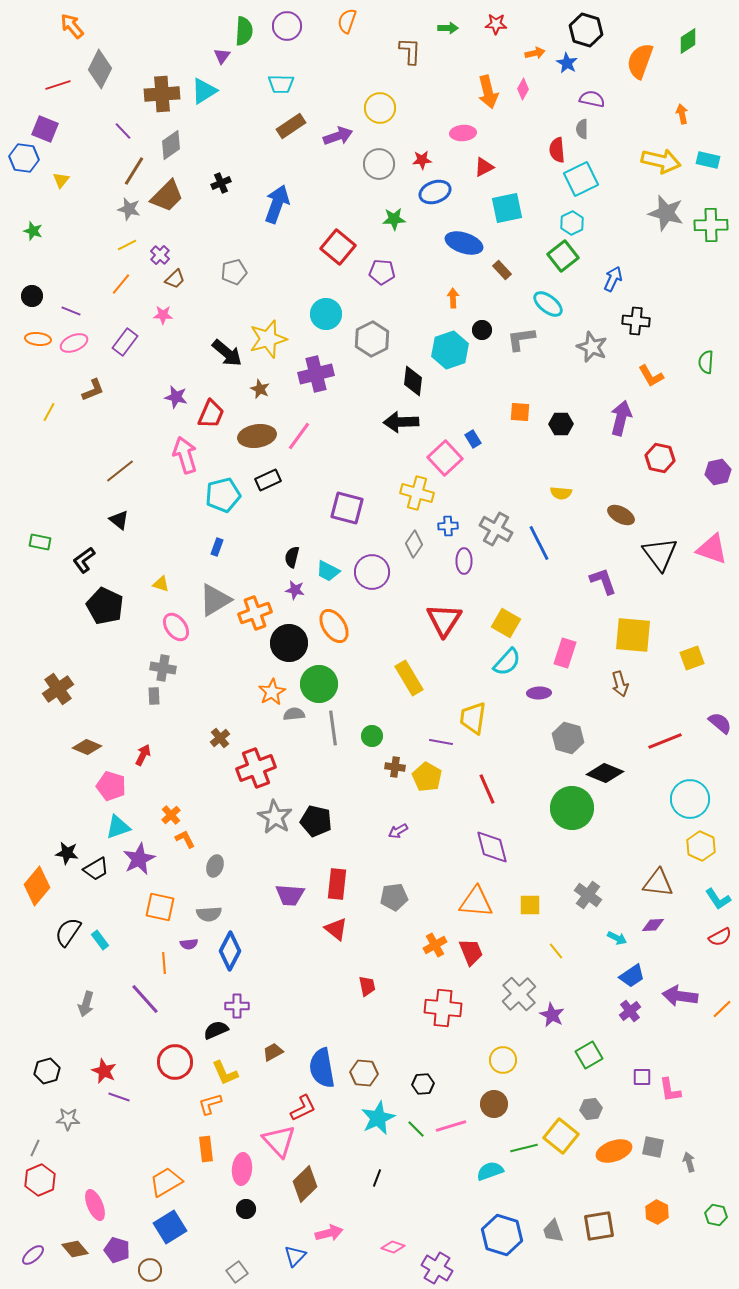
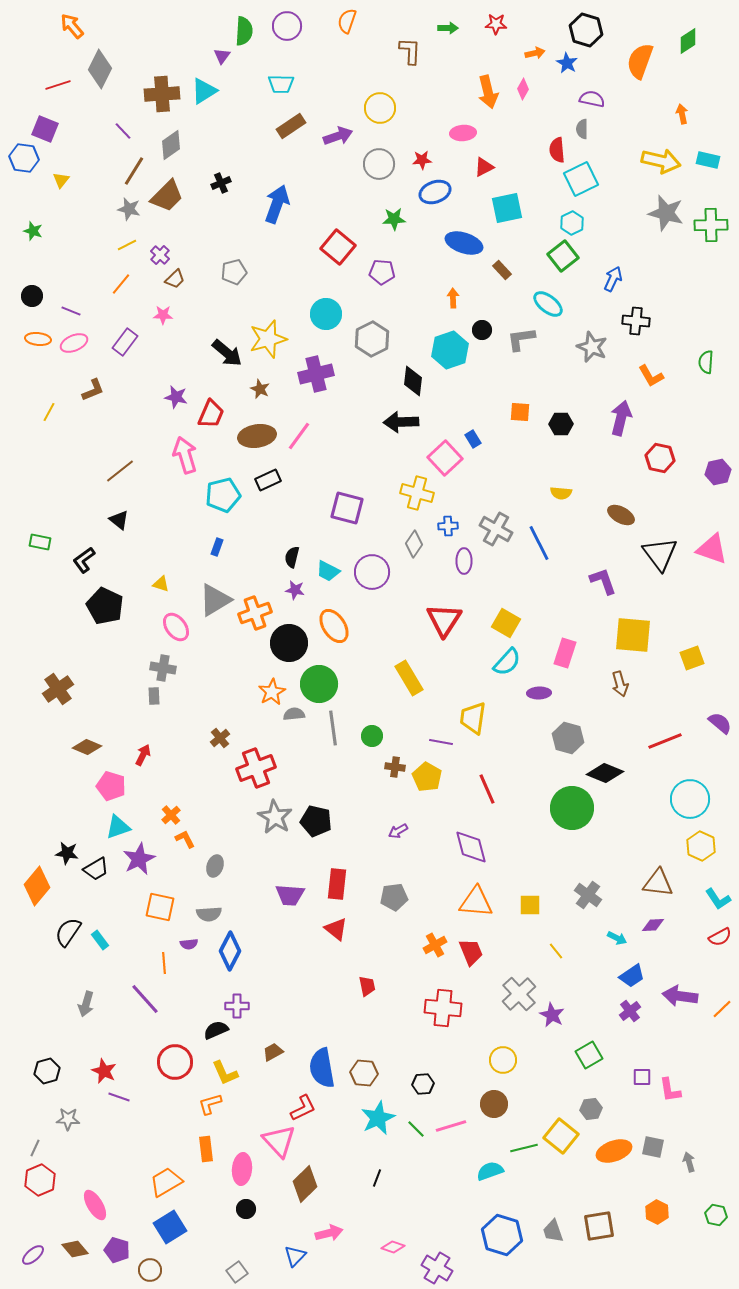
purple diamond at (492, 847): moved 21 px left
pink ellipse at (95, 1205): rotated 8 degrees counterclockwise
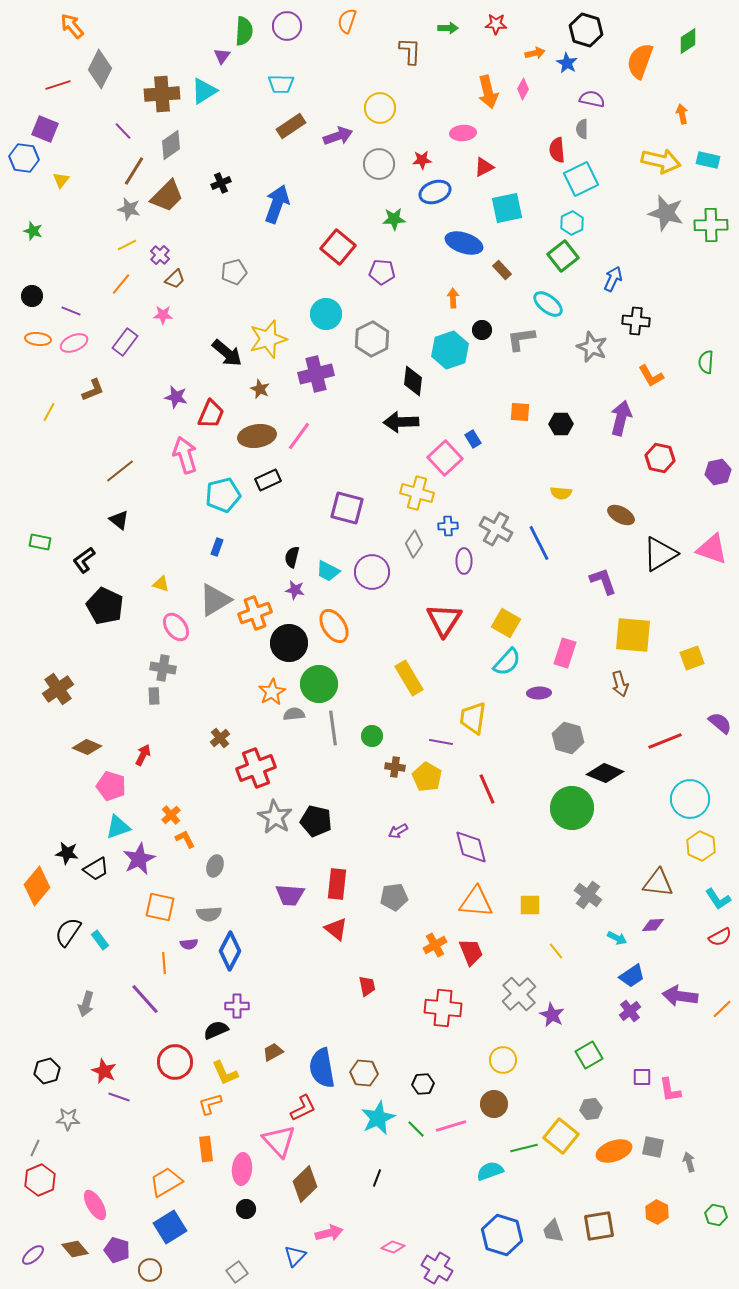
black triangle at (660, 554): rotated 36 degrees clockwise
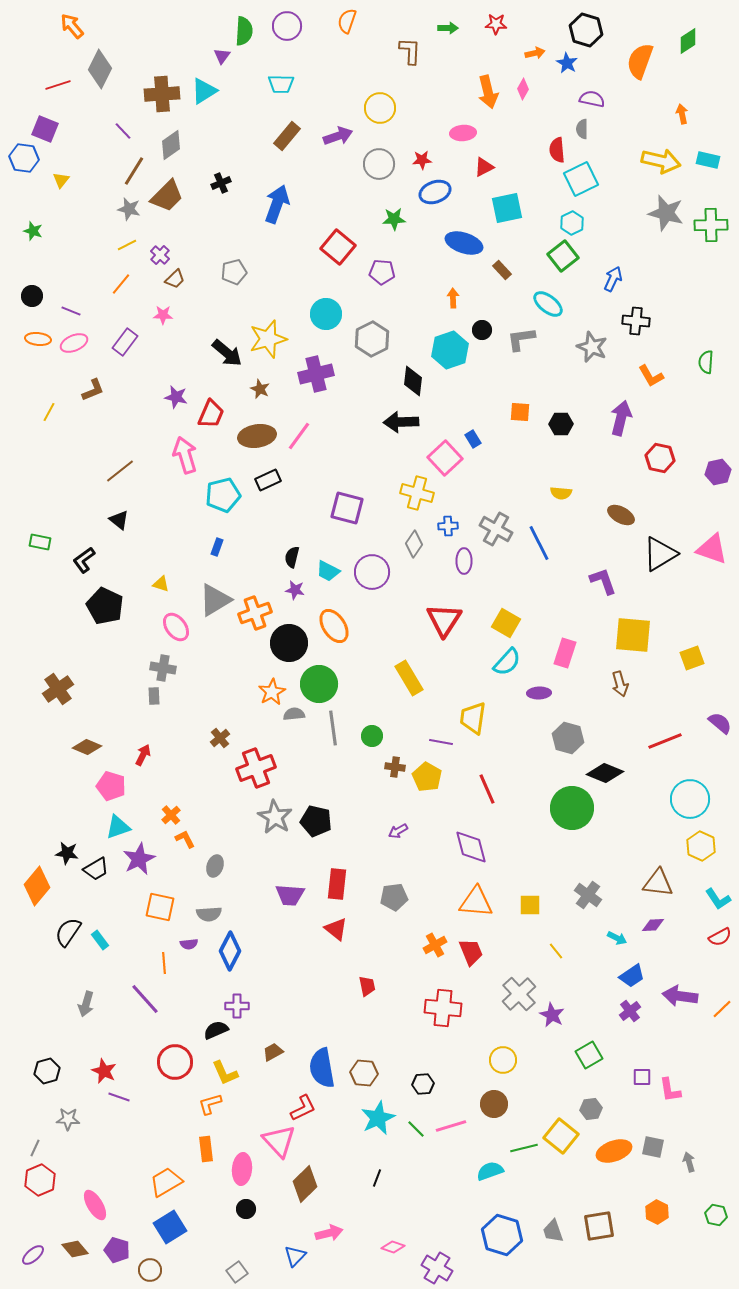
brown rectangle at (291, 126): moved 4 px left, 10 px down; rotated 16 degrees counterclockwise
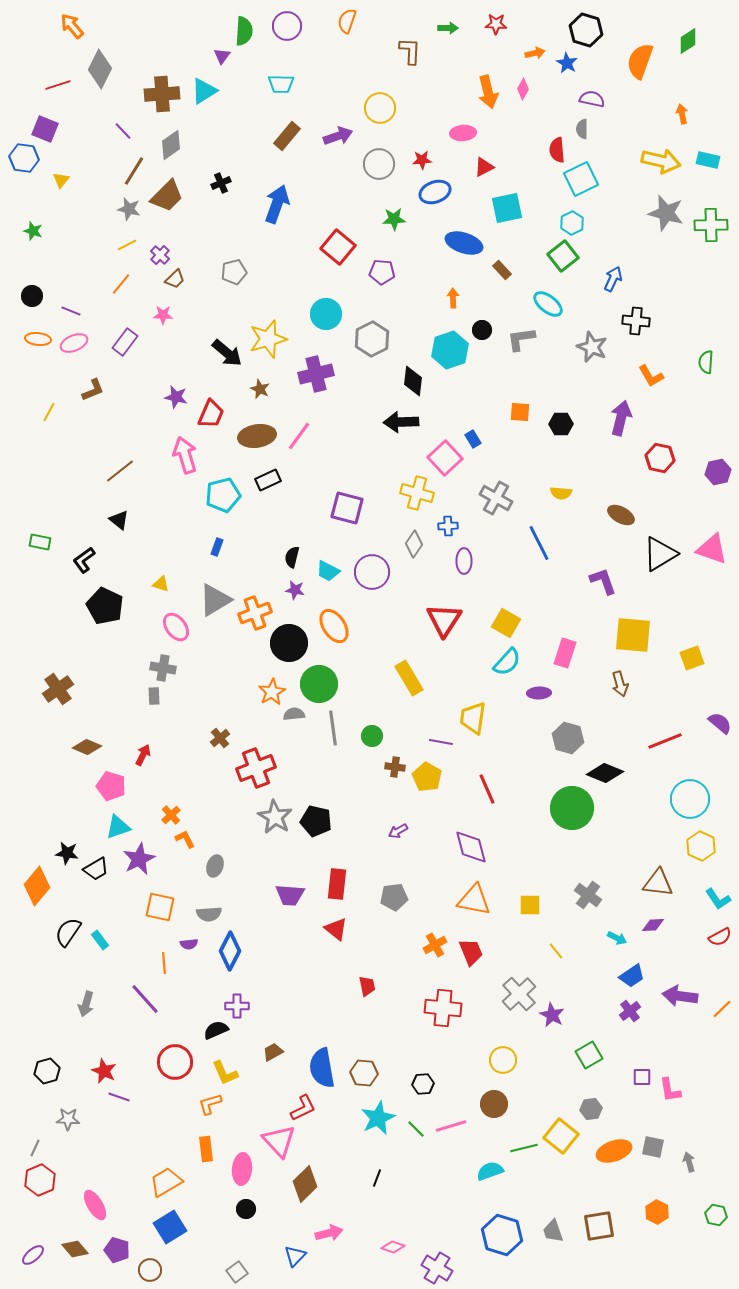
gray cross at (496, 529): moved 31 px up
orange triangle at (476, 902): moved 2 px left, 2 px up; rotated 6 degrees clockwise
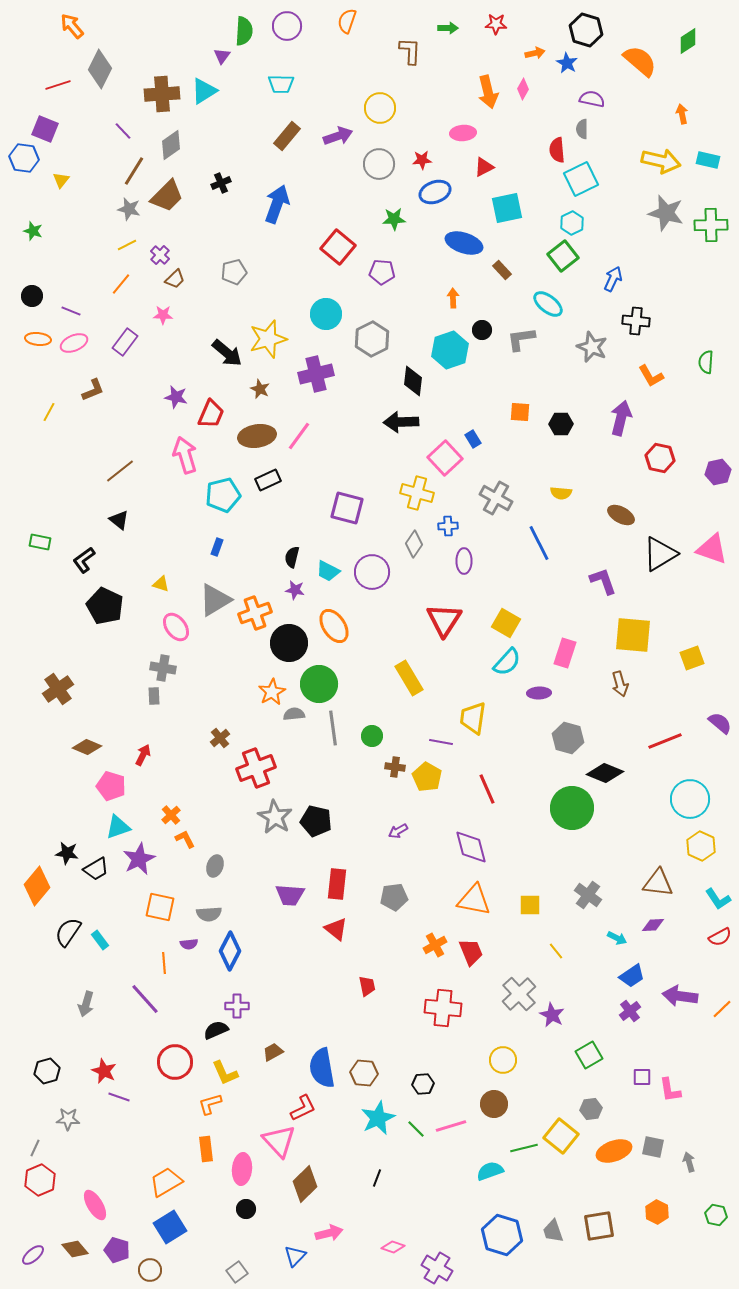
orange semicircle at (640, 61): rotated 111 degrees clockwise
